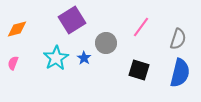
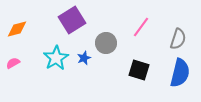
blue star: rotated 16 degrees clockwise
pink semicircle: rotated 40 degrees clockwise
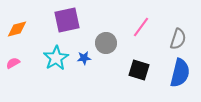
purple square: moved 5 px left; rotated 20 degrees clockwise
blue star: rotated 16 degrees clockwise
